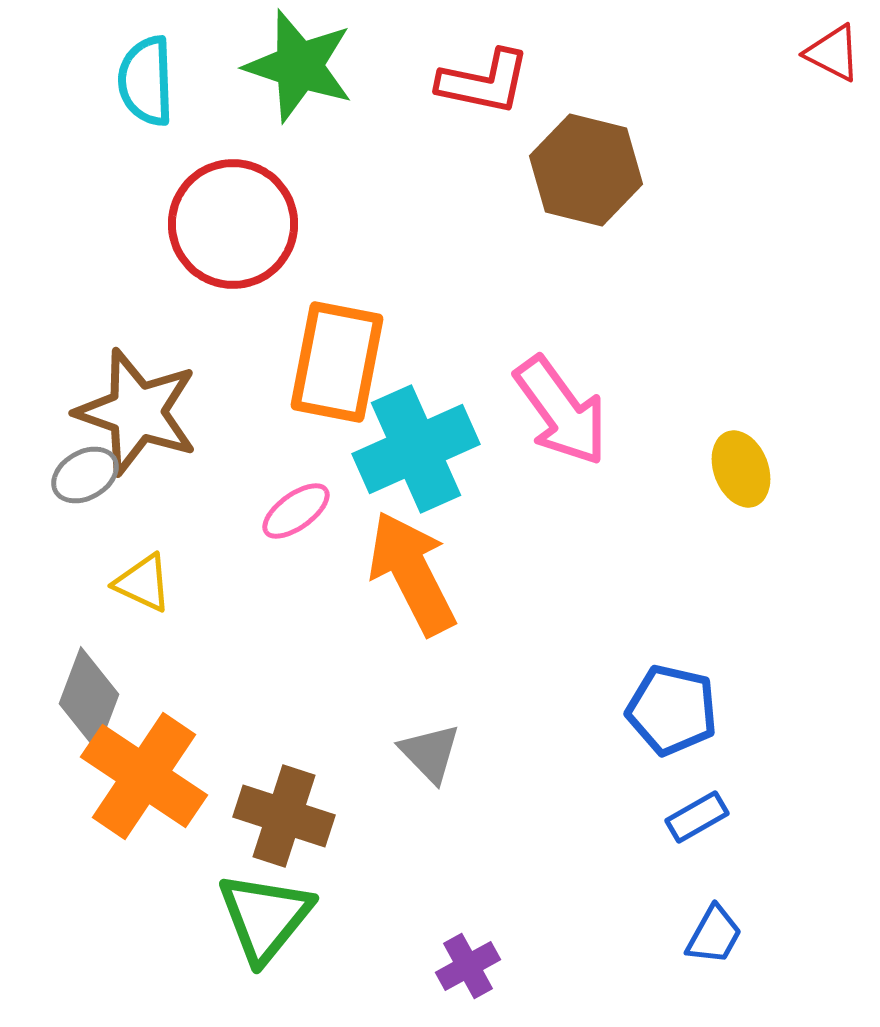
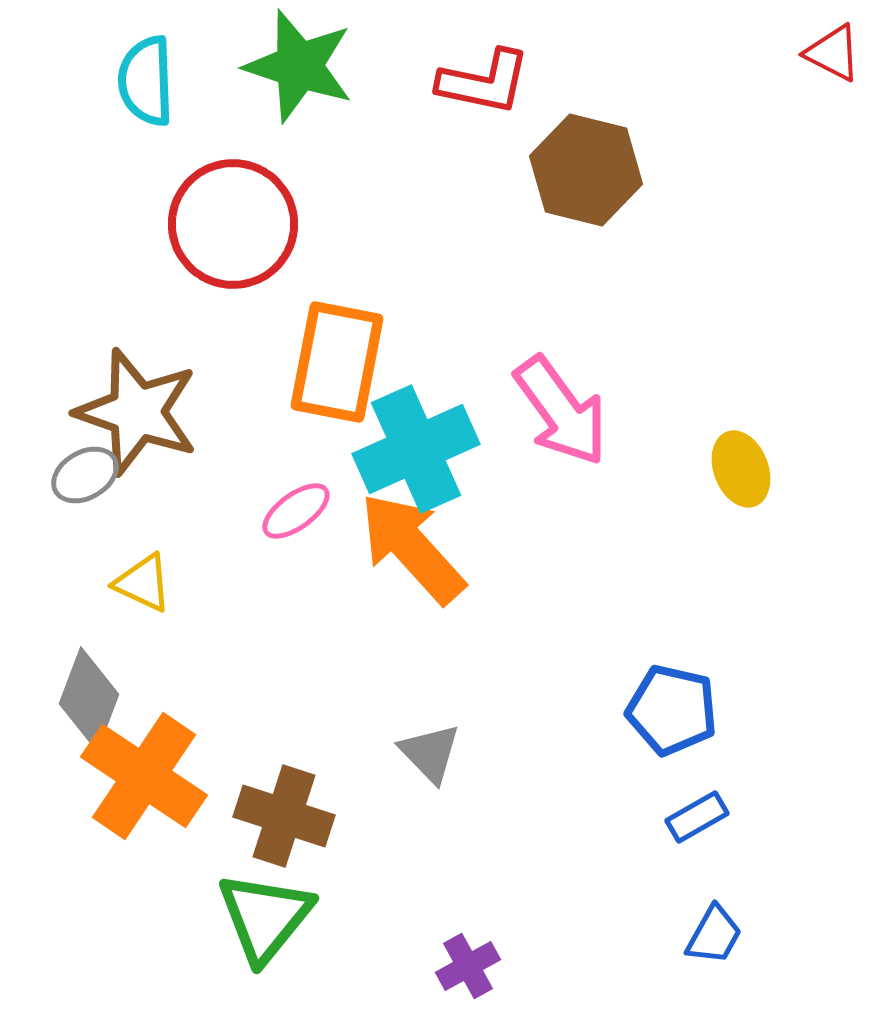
orange arrow: moved 25 px up; rotated 15 degrees counterclockwise
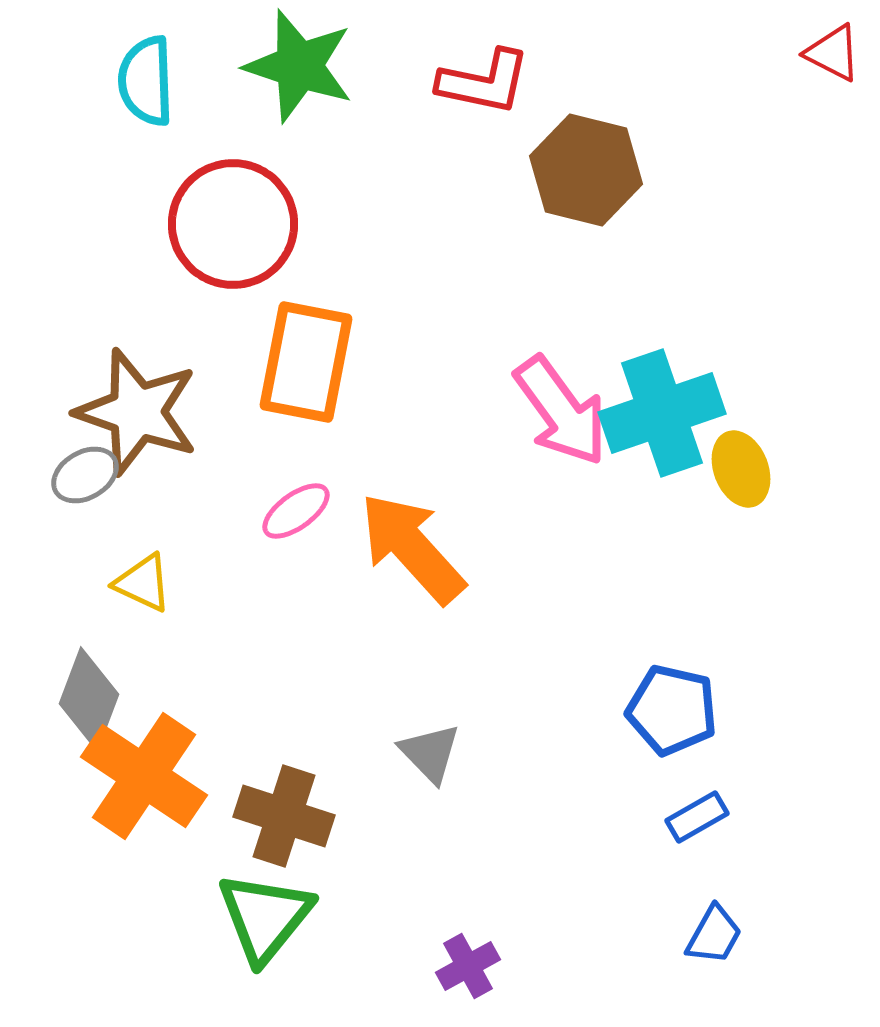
orange rectangle: moved 31 px left
cyan cross: moved 246 px right, 36 px up; rotated 5 degrees clockwise
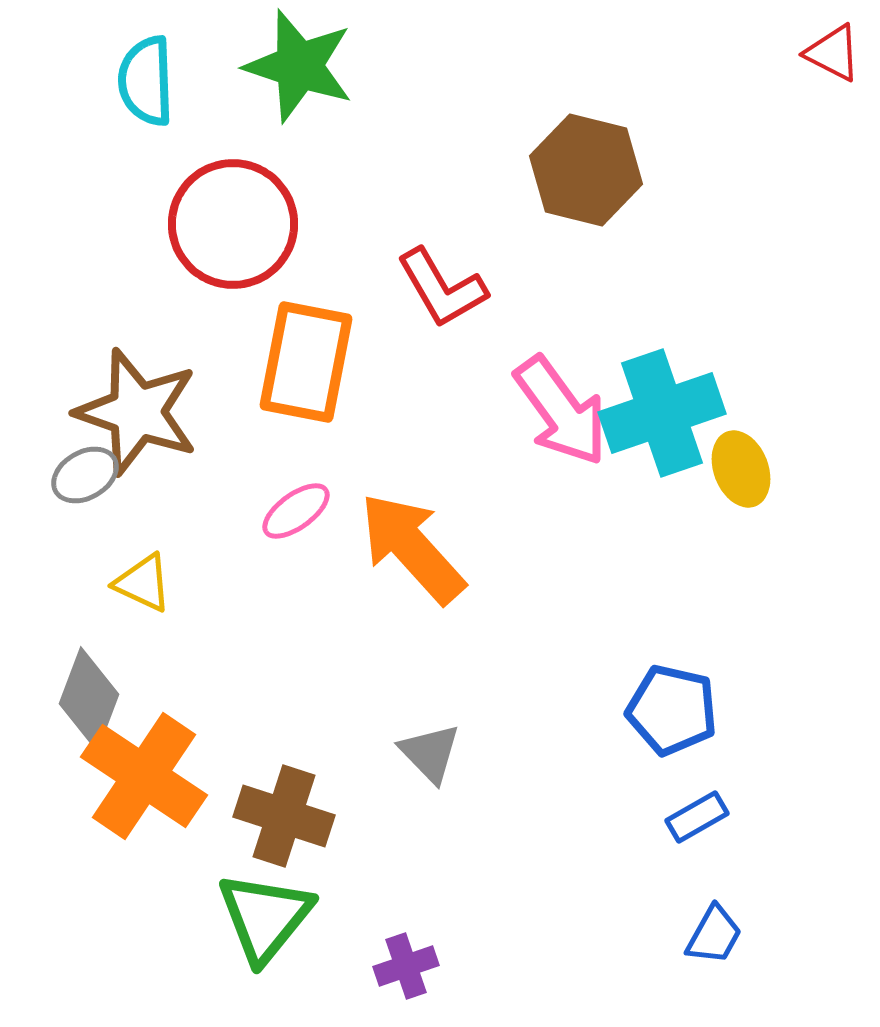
red L-shape: moved 42 px left, 206 px down; rotated 48 degrees clockwise
purple cross: moved 62 px left; rotated 10 degrees clockwise
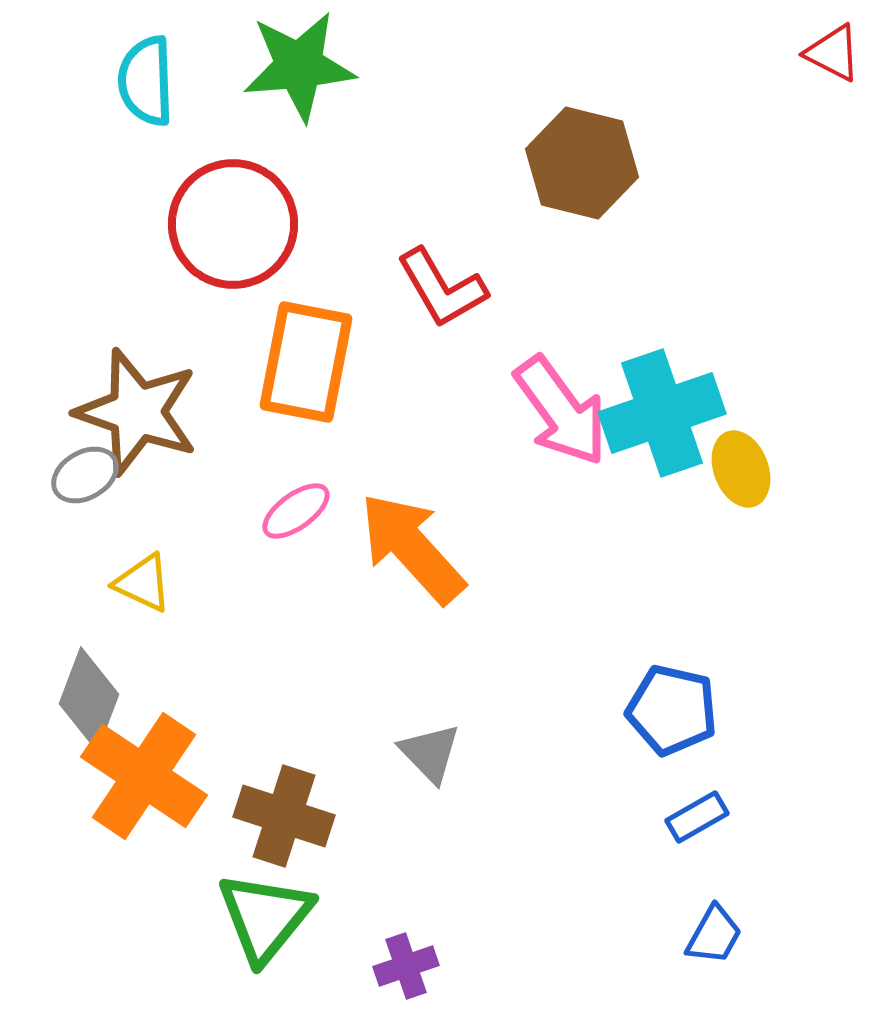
green star: rotated 23 degrees counterclockwise
brown hexagon: moved 4 px left, 7 px up
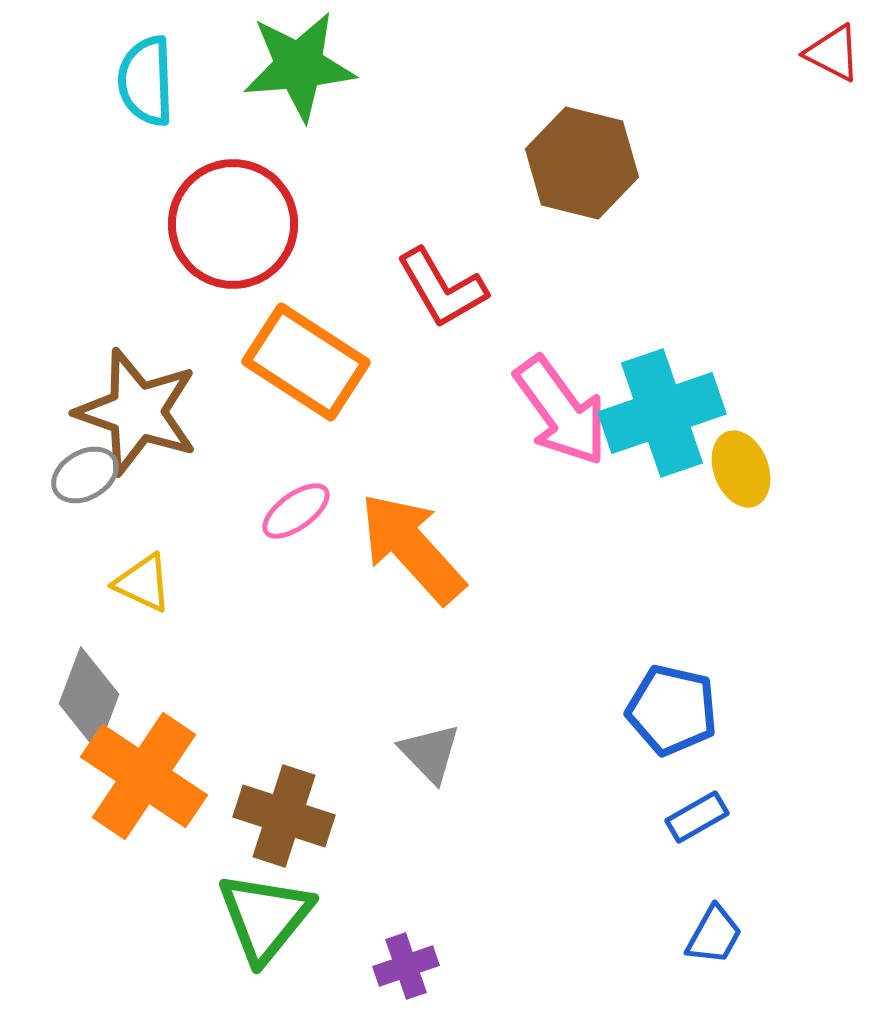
orange rectangle: rotated 68 degrees counterclockwise
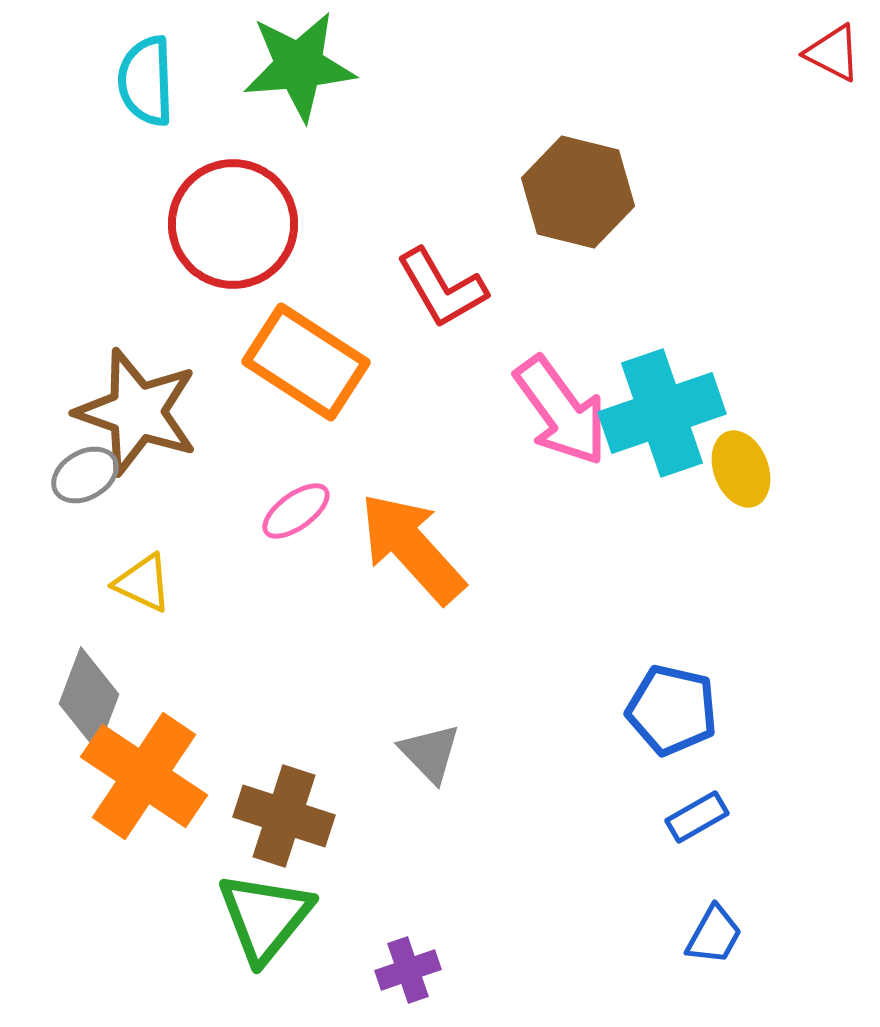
brown hexagon: moved 4 px left, 29 px down
purple cross: moved 2 px right, 4 px down
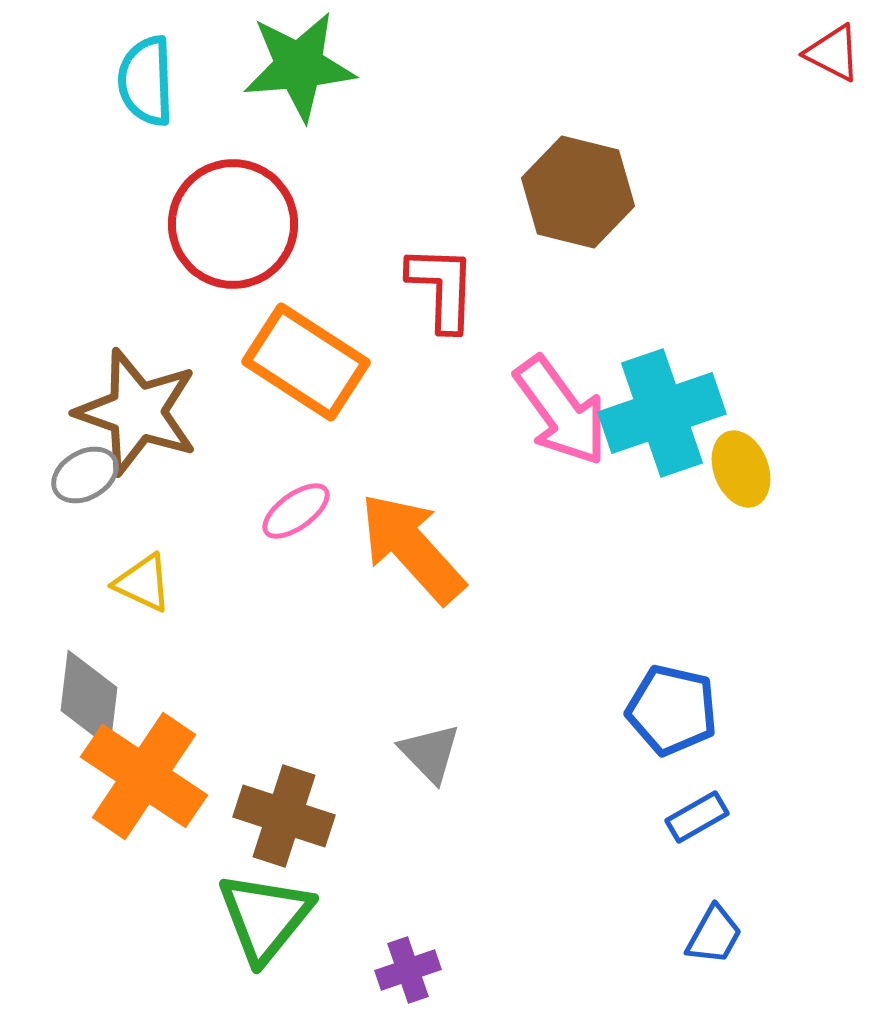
red L-shape: rotated 148 degrees counterclockwise
gray diamond: rotated 14 degrees counterclockwise
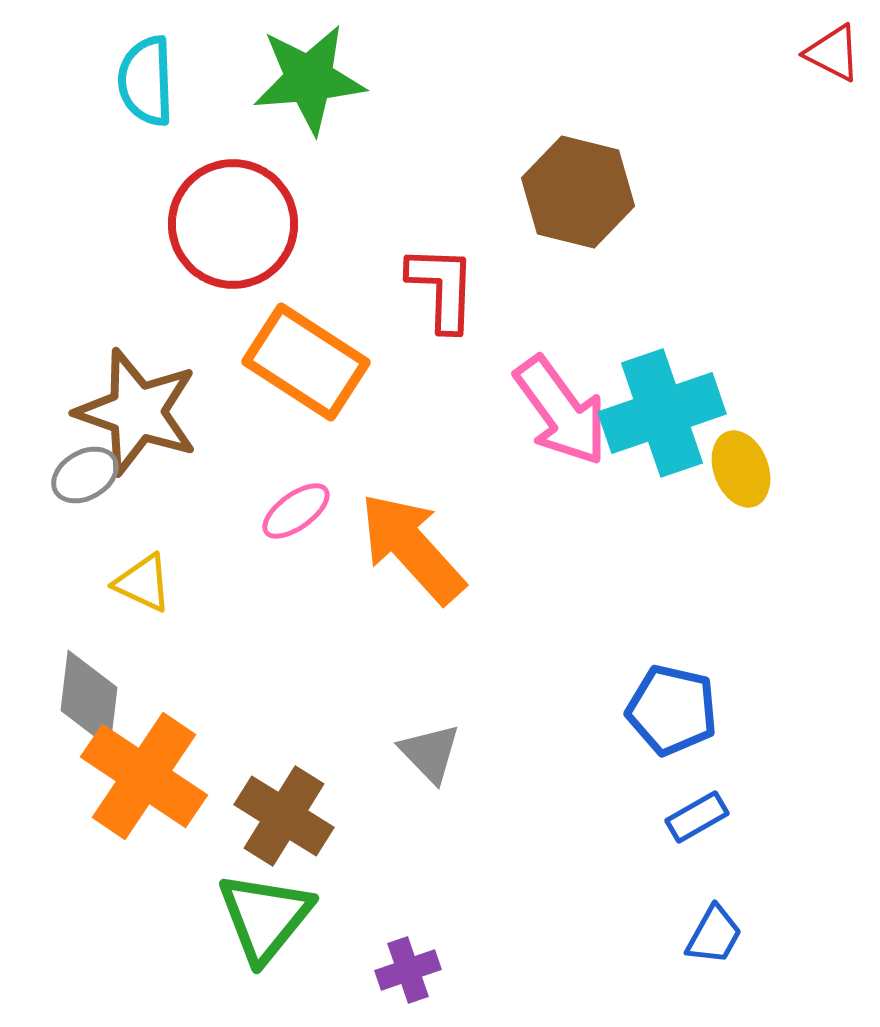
green star: moved 10 px right, 13 px down
brown cross: rotated 14 degrees clockwise
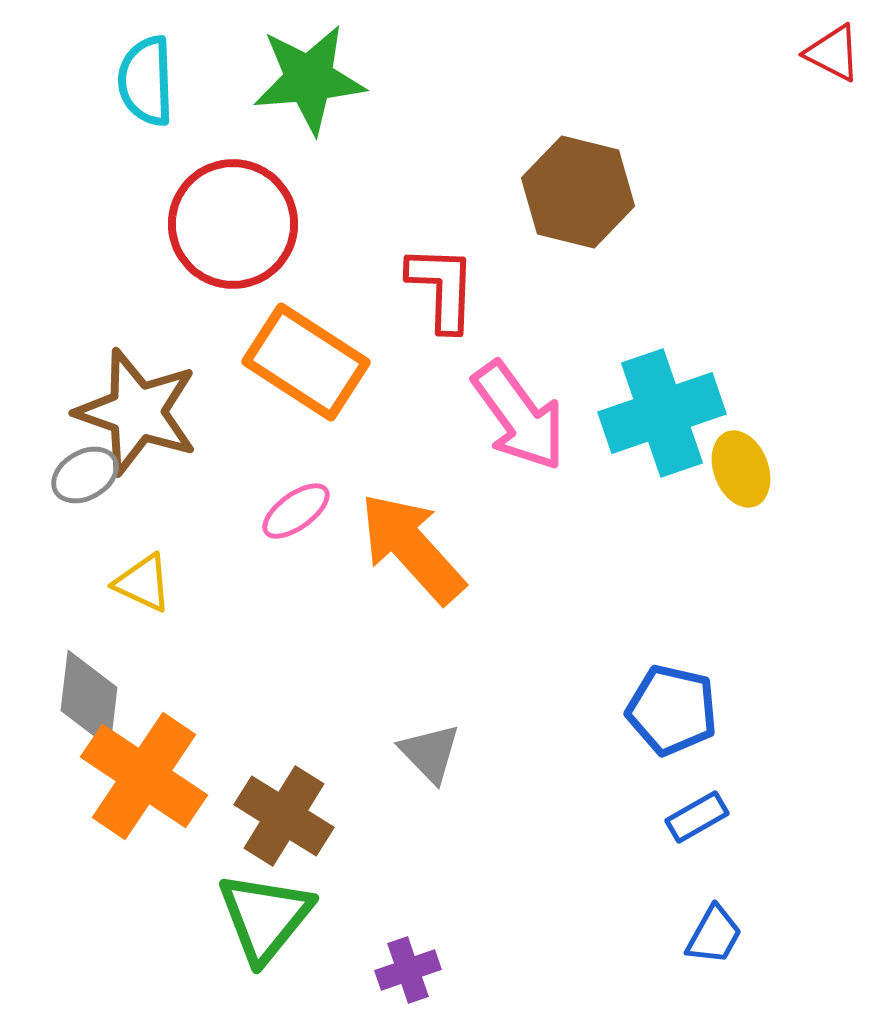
pink arrow: moved 42 px left, 5 px down
